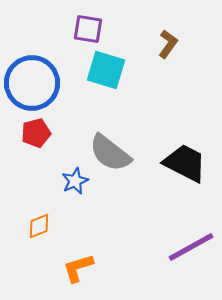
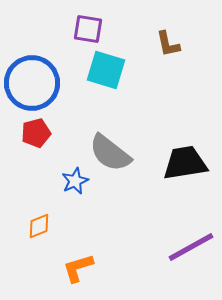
brown L-shape: rotated 132 degrees clockwise
black trapezoid: rotated 36 degrees counterclockwise
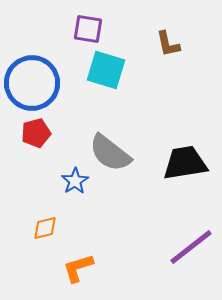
blue star: rotated 8 degrees counterclockwise
orange diamond: moved 6 px right, 2 px down; rotated 8 degrees clockwise
purple line: rotated 9 degrees counterclockwise
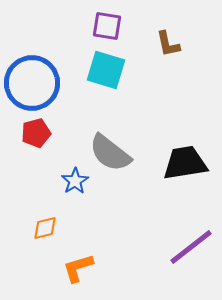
purple square: moved 19 px right, 3 px up
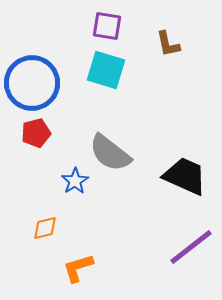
black trapezoid: moved 13 px down; rotated 33 degrees clockwise
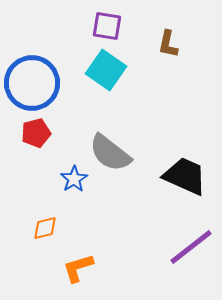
brown L-shape: rotated 24 degrees clockwise
cyan square: rotated 18 degrees clockwise
blue star: moved 1 px left, 2 px up
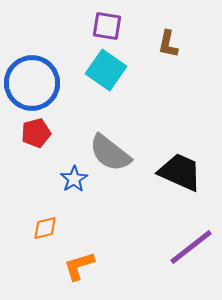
black trapezoid: moved 5 px left, 4 px up
orange L-shape: moved 1 px right, 2 px up
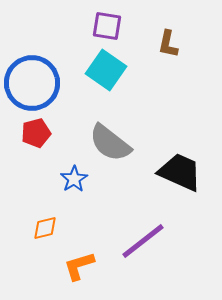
gray semicircle: moved 10 px up
purple line: moved 48 px left, 6 px up
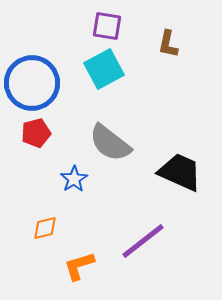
cyan square: moved 2 px left, 1 px up; rotated 27 degrees clockwise
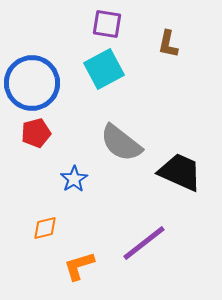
purple square: moved 2 px up
gray semicircle: moved 11 px right
purple line: moved 1 px right, 2 px down
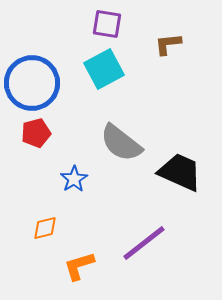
brown L-shape: rotated 72 degrees clockwise
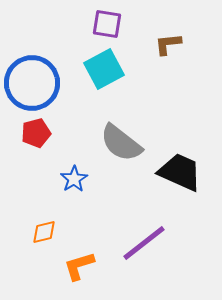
orange diamond: moved 1 px left, 4 px down
